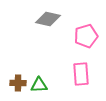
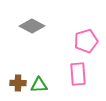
gray diamond: moved 16 px left, 7 px down; rotated 15 degrees clockwise
pink pentagon: moved 5 px down
pink rectangle: moved 3 px left
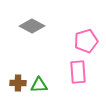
pink rectangle: moved 2 px up
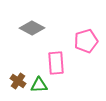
gray diamond: moved 2 px down
pink rectangle: moved 22 px left, 9 px up
brown cross: moved 2 px up; rotated 35 degrees clockwise
